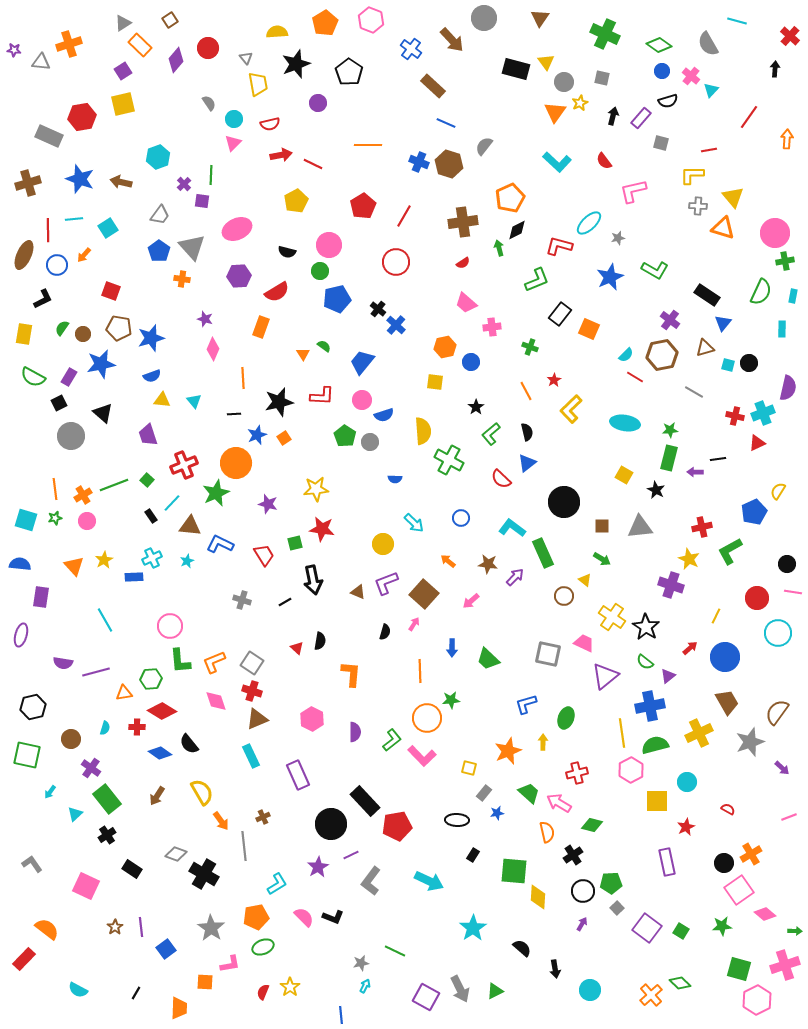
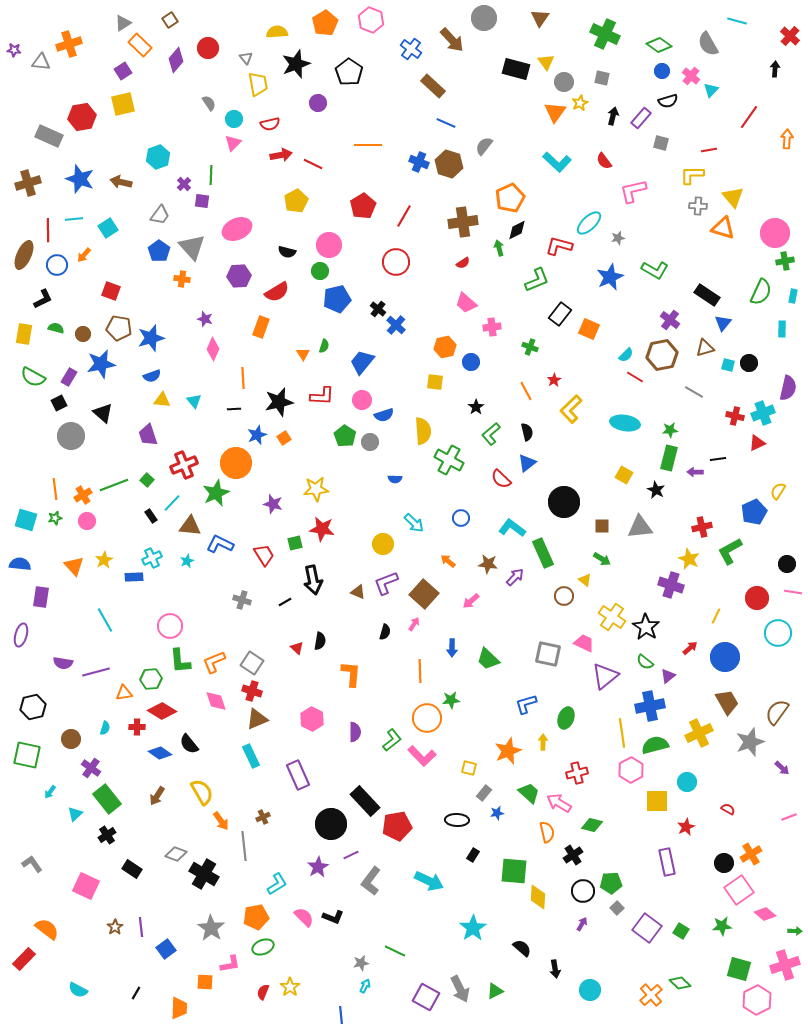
green semicircle at (62, 328): moved 6 px left; rotated 70 degrees clockwise
green semicircle at (324, 346): rotated 72 degrees clockwise
black line at (234, 414): moved 5 px up
purple star at (268, 504): moved 5 px right
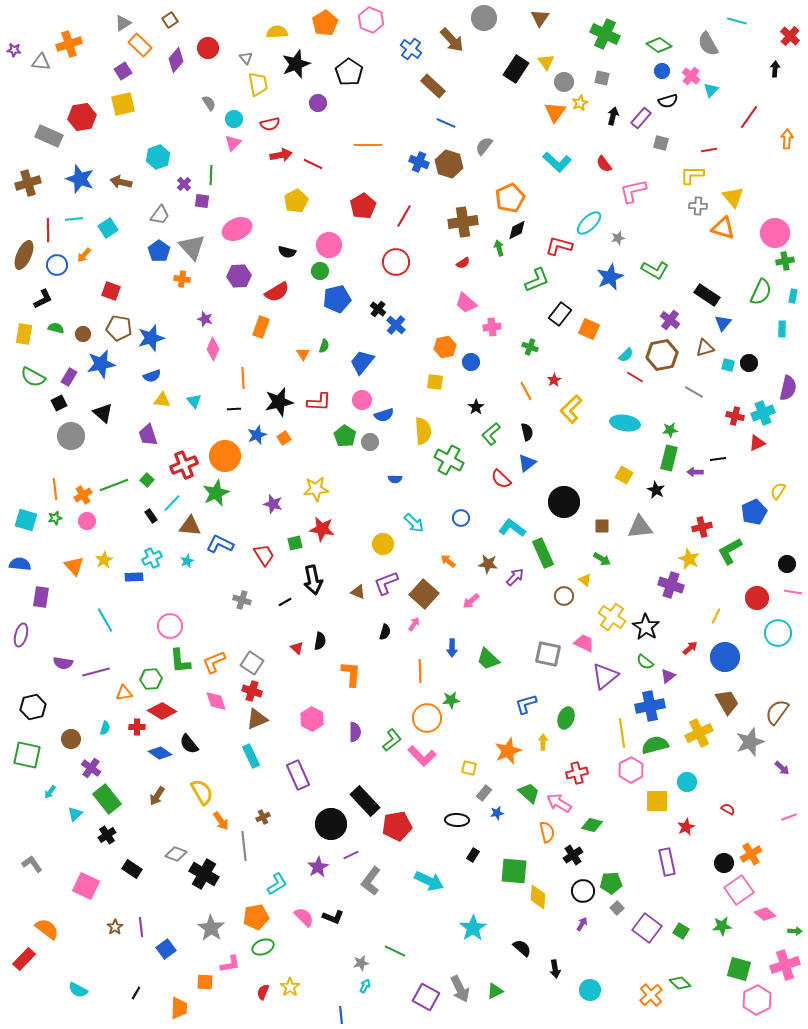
black rectangle at (516, 69): rotated 72 degrees counterclockwise
red semicircle at (604, 161): moved 3 px down
red L-shape at (322, 396): moved 3 px left, 6 px down
orange circle at (236, 463): moved 11 px left, 7 px up
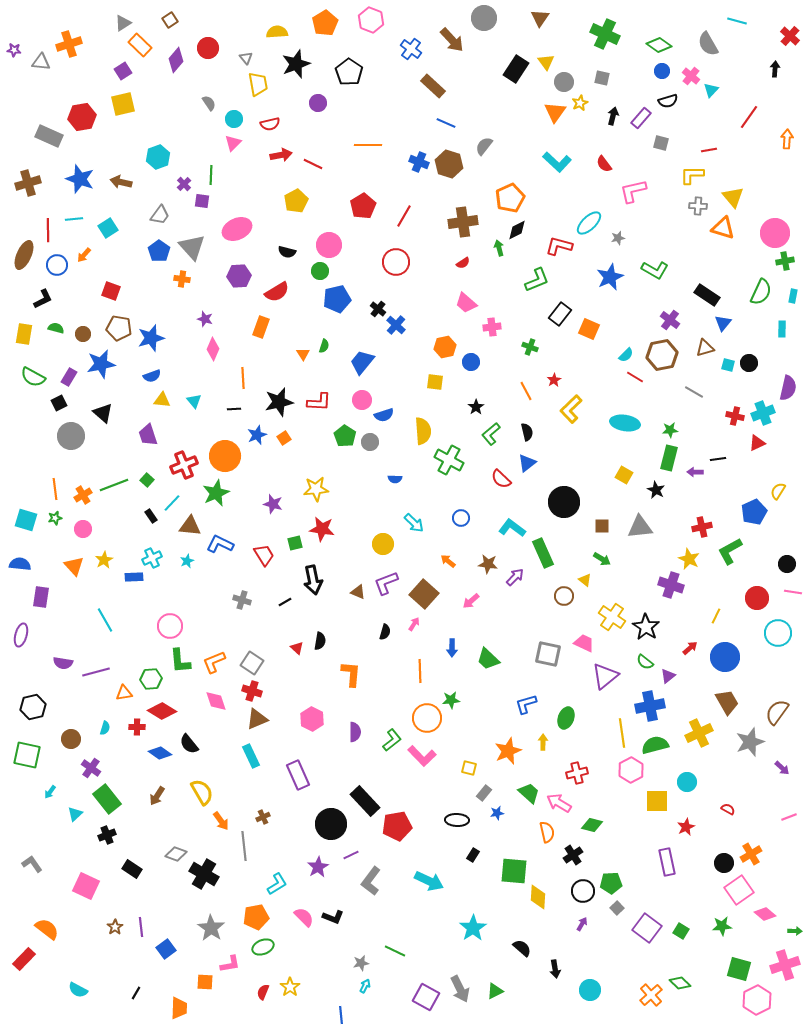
pink circle at (87, 521): moved 4 px left, 8 px down
black cross at (107, 835): rotated 12 degrees clockwise
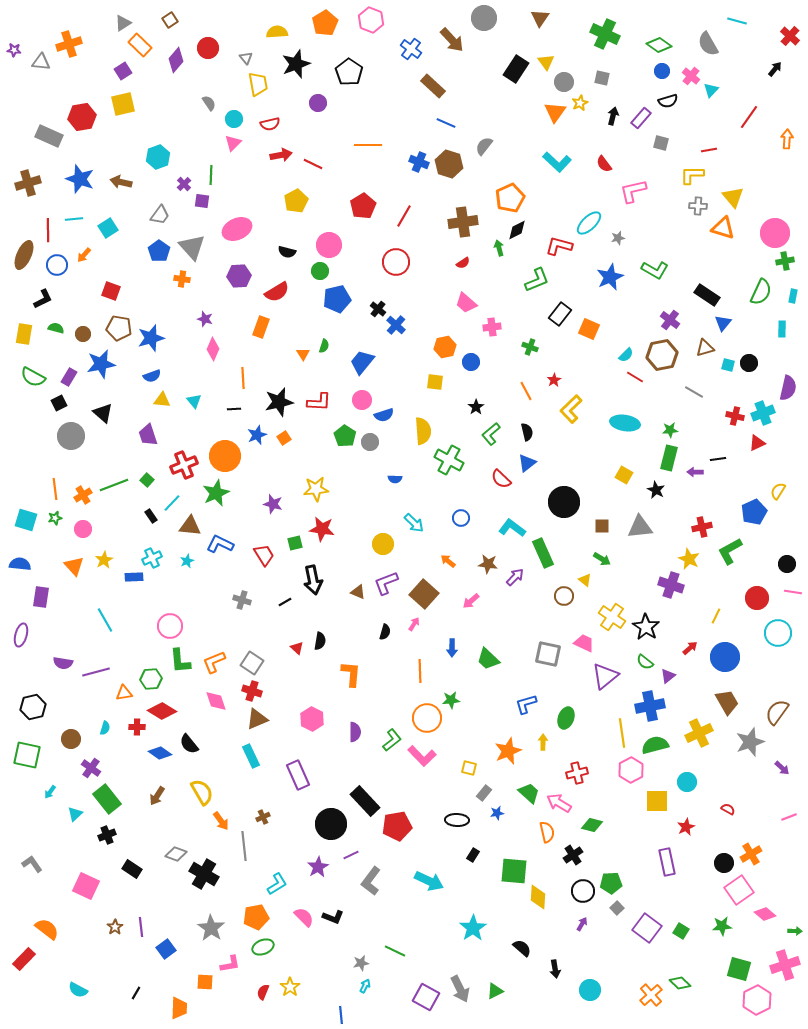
black arrow at (775, 69): rotated 35 degrees clockwise
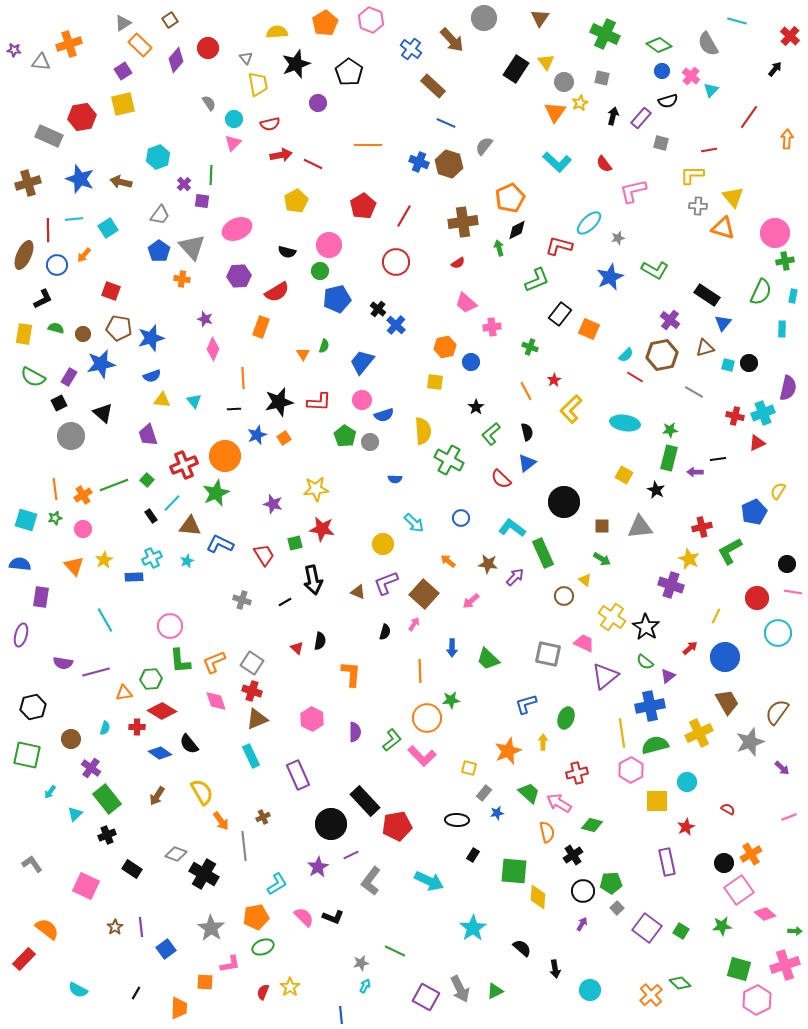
red semicircle at (463, 263): moved 5 px left
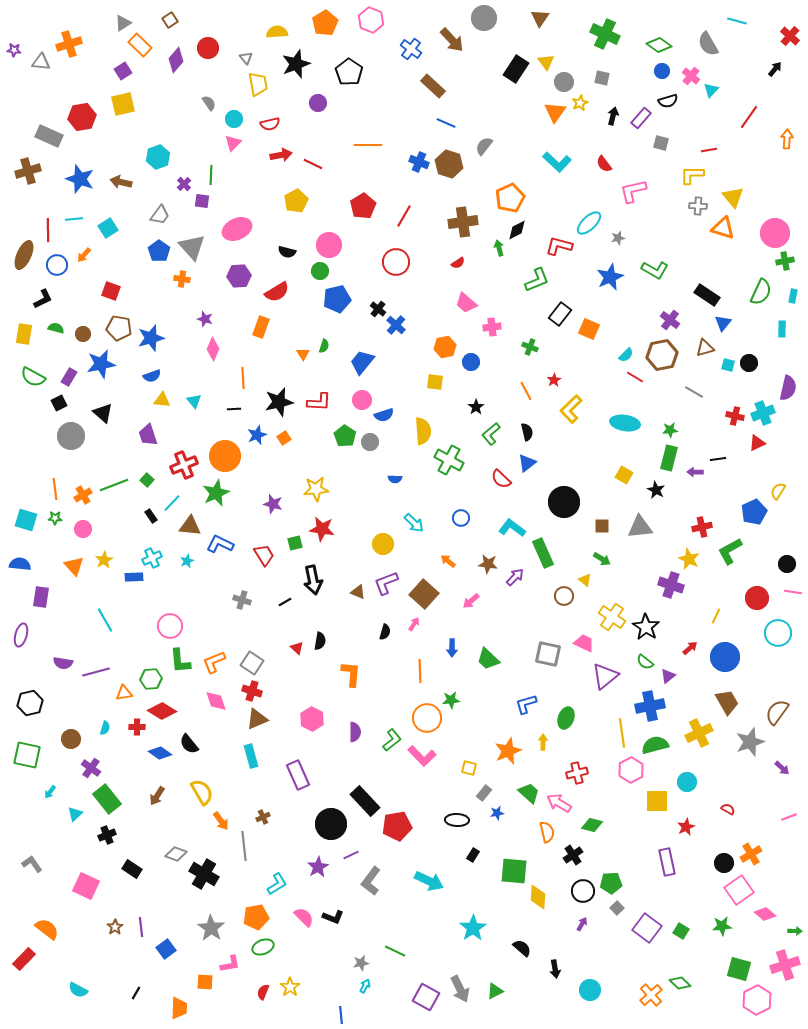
brown cross at (28, 183): moved 12 px up
green star at (55, 518): rotated 16 degrees clockwise
black hexagon at (33, 707): moved 3 px left, 4 px up
cyan rectangle at (251, 756): rotated 10 degrees clockwise
